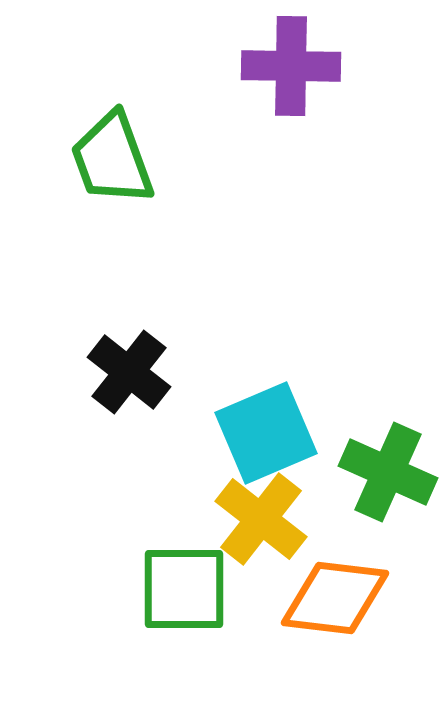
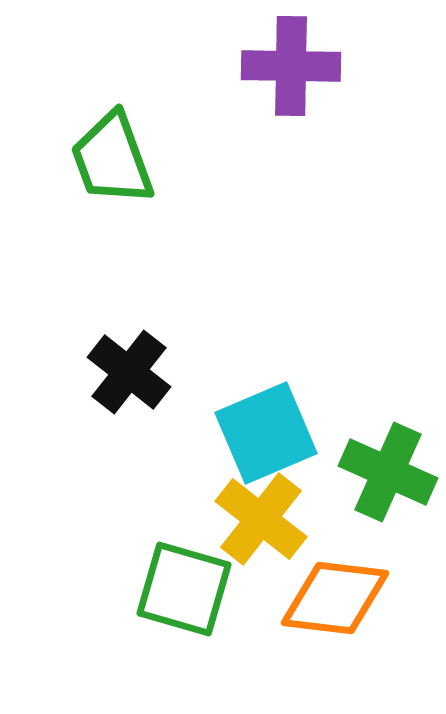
green square: rotated 16 degrees clockwise
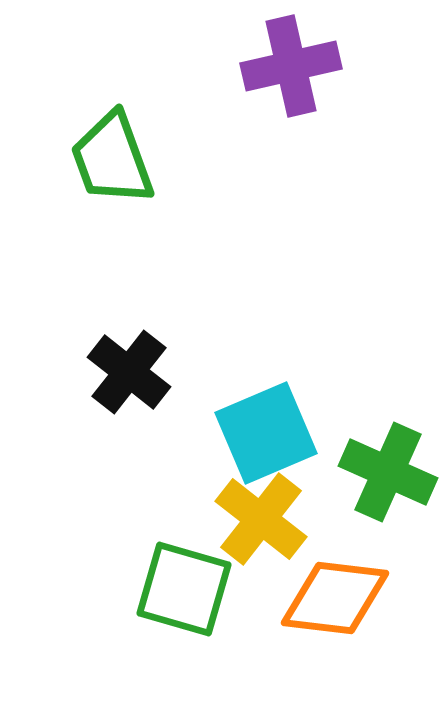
purple cross: rotated 14 degrees counterclockwise
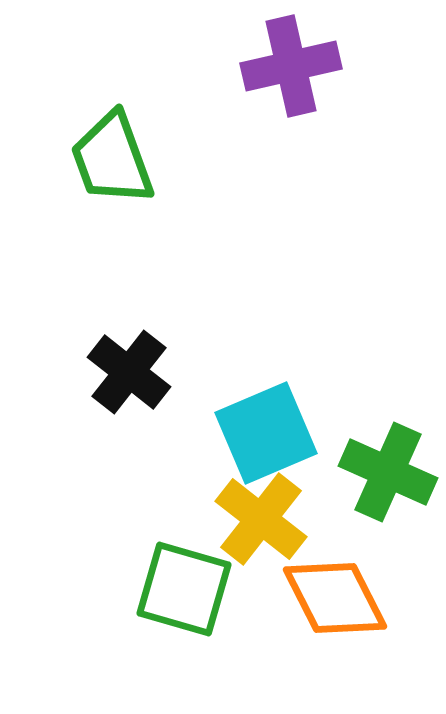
orange diamond: rotated 56 degrees clockwise
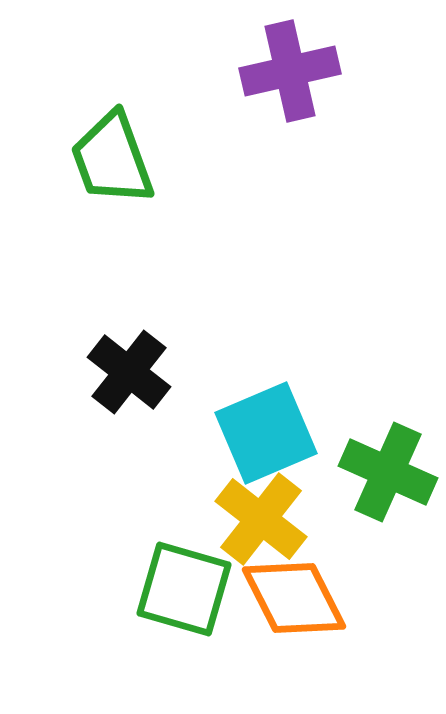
purple cross: moved 1 px left, 5 px down
orange diamond: moved 41 px left
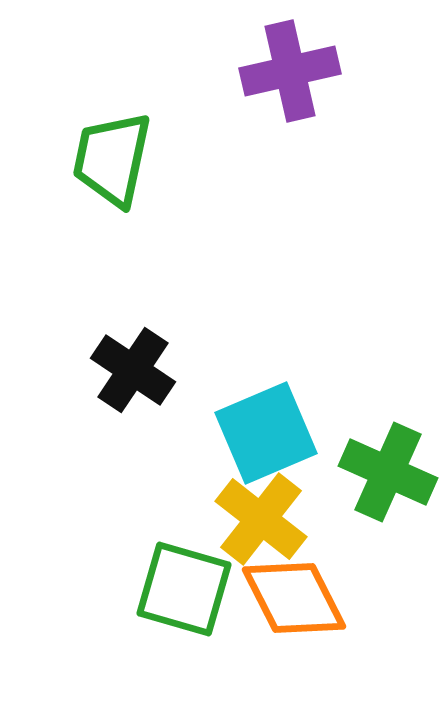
green trapezoid: rotated 32 degrees clockwise
black cross: moved 4 px right, 2 px up; rotated 4 degrees counterclockwise
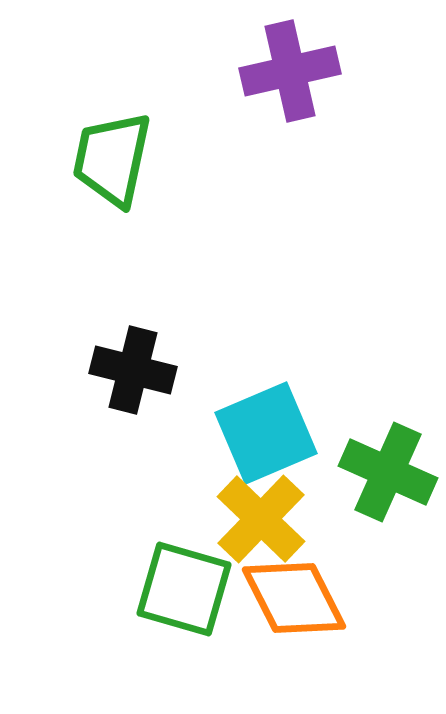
black cross: rotated 20 degrees counterclockwise
yellow cross: rotated 6 degrees clockwise
